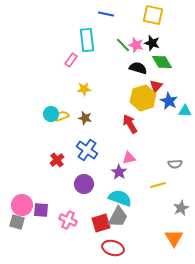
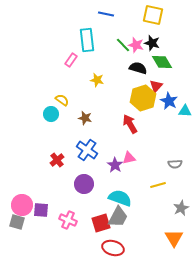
yellow star: moved 13 px right, 9 px up; rotated 16 degrees clockwise
yellow semicircle: moved 16 px up; rotated 56 degrees clockwise
purple star: moved 4 px left, 7 px up
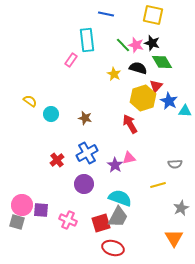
yellow star: moved 17 px right, 6 px up; rotated 16 degrees clockwise
yellow semicircle: moved 32 px left, 1 px down
blue cross: moved 3 px down; rotated 25 degrees clockwise
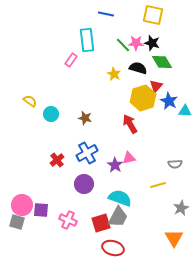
pink star: moved 2 px up; rotated 14 degrees counterclockwise
